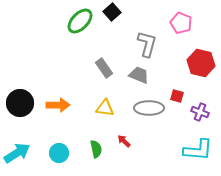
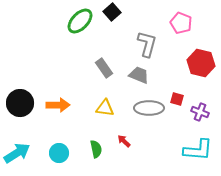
red square: moved 3 px down
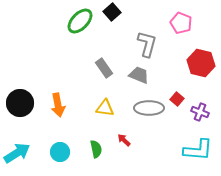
red square: rotated 24 degrees clockwise
orange arrow: rotated 80 degrees clockwise
red arrow: moved 1 px up
cyan circle: moved 1 px right, 1 px up
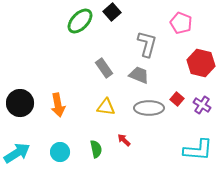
yellow triangle: moved 1 px right, 1 px up
purple cross: moved 2 px right, 7 px up; rotated 12 degrees clockwise
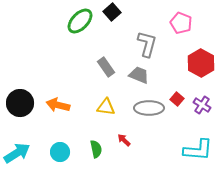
red hexagon: rotated 16 degrees clockwise
gray rectangle: moved 2 px right, 1 px up
orange arrow: rotated 115 degrees clockwise
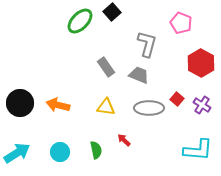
green semicircle: moved 1 px down
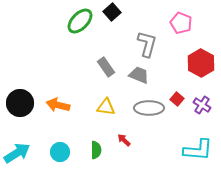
green semicircle: rotated 12 degrees clockwise
